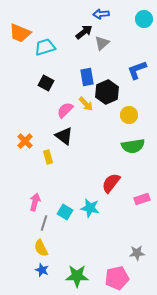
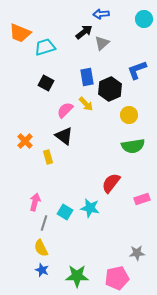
black hexagon: moved 3 px right, 3 px up
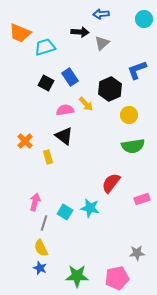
black arrow: moved 4 px left; rotated 42 degrees clockwise
blue rectangle: moved 17 px left; rotated 24 degrees counterclockwise
pink semicircle: rotated 36 degrees clockwise
blue star: moved 2 px left, 2 px up
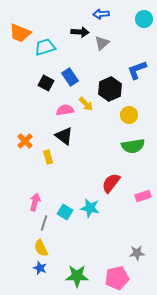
pink rectangle: moved 1 px right, 3 px up
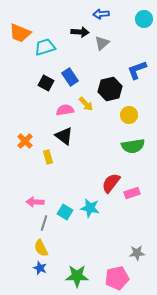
black hexagon: rotated 10 degrees clockwise
pink rectangle: moved 11 px left, 3 px up
pink arrow: rotated 102 degrees counterclockwise
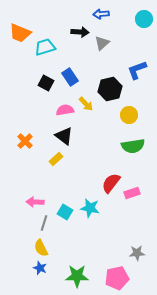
yellow rectangle: moved 8 px right, 2 px down; rotated 64 degrees clockwise
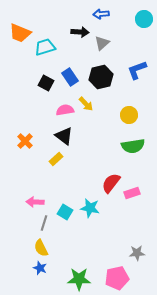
black hexagon: moved 9 px left, 12 px up
green star: moved 2 px right, 3 px down
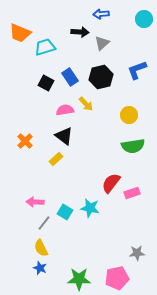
gray line: rotated 21 degrees clockwise
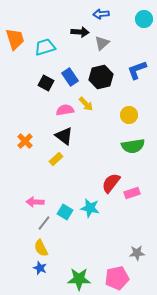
orange trapezoid: moved 5 px left, 6 px down; rotated 130 degrees counterclockwise
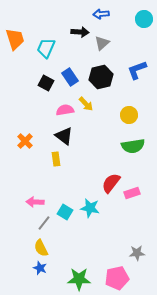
cyan trapezoid: moved 1 px right, 1 px down; rotated 50 degrees counterclockwise
yellow rectangle: rotated 56 degrees counterclockwise
